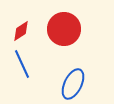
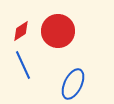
red circle: moved 6 px left, 2 px down
blue line: moved 1 px right, 1 px down
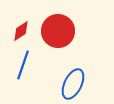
blue line: rotated 44 degrees clockwise
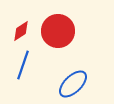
blue ellipse: rotated 20 degrees clockwise
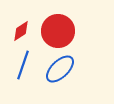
blue ellipse: moved 13 px left, 15 px up
